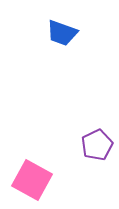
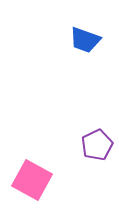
blue trapezoid: moved 23 px right, 7 px down
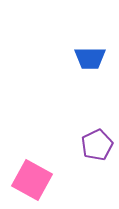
blue trapezoid: moved 5 px right, 18 px down; rotated 20 degrees counterclockwise
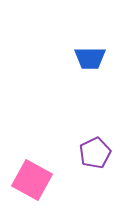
purple pentagon: moved 2 px left, 8 px down
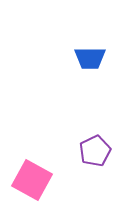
purple pentagon: moved 2 px up
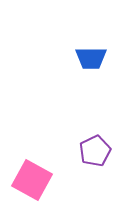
blue trapezoid: moved 1 px right
